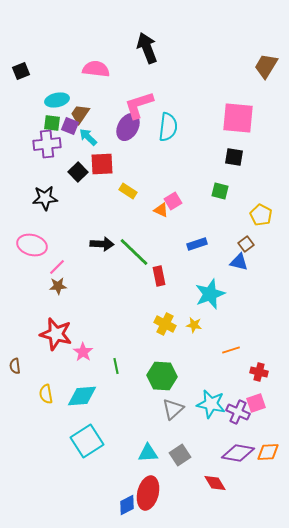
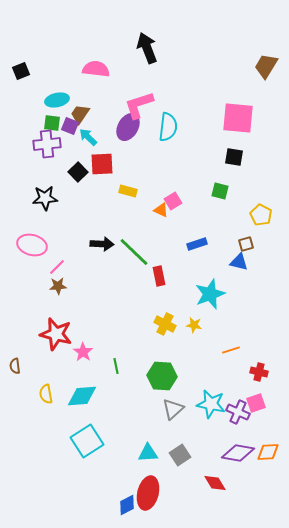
yellow rectangle at (128, 191): rotated 18 degrees counterclockwise
brown square at (246, 244): rotated 21 degrees clockwise
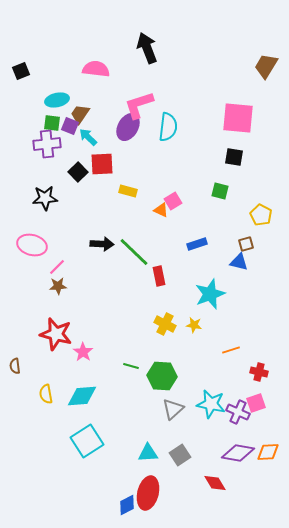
green line at (116, 366): moved 15 px right; rotated 63 degrees counterclockwise
